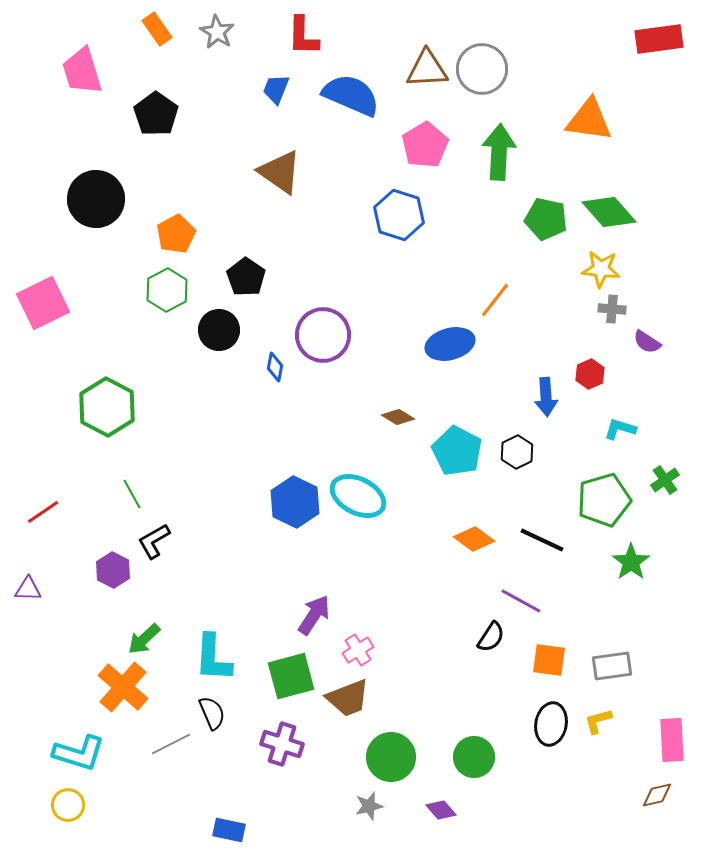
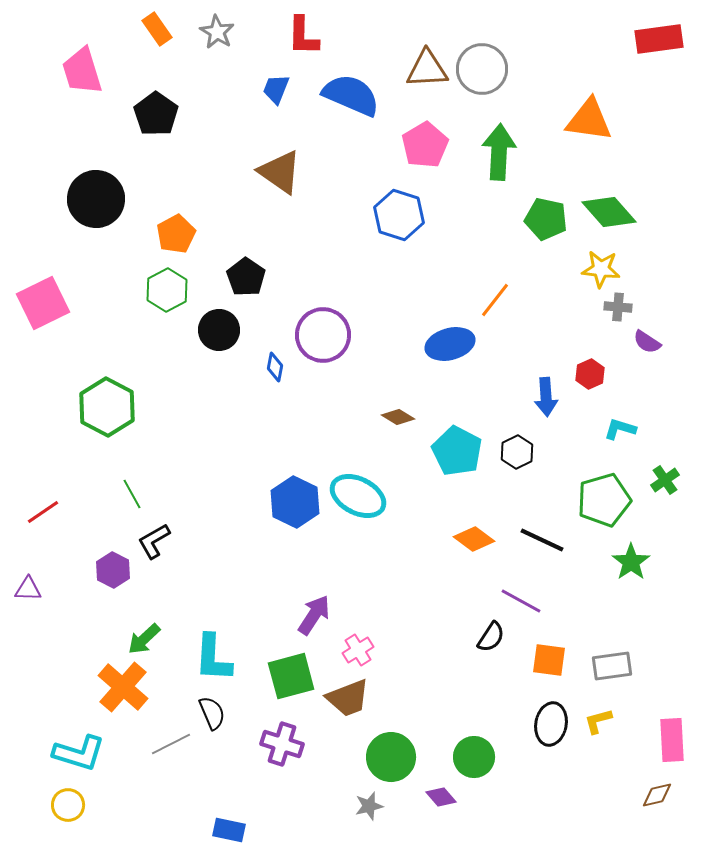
gray cross at (612, 309): moved 6 px right, 2 px up
purple diamond at (441, 810): moved 13 px up
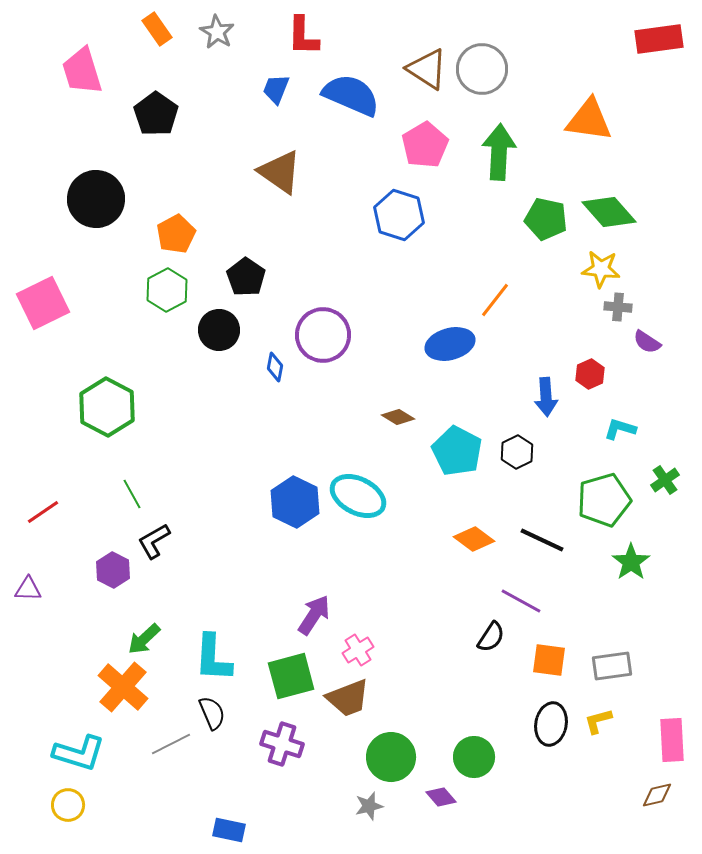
brown triangle at (427, 69): rotated 36 degrees clockwise
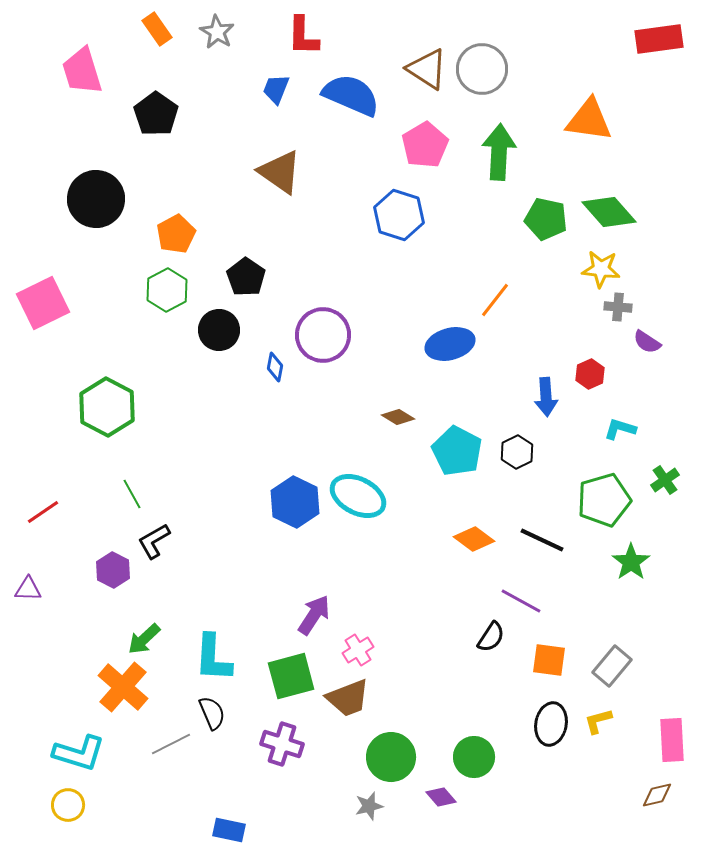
gray rectangle at (612, 666): rotated 42 degrees counterclockwise
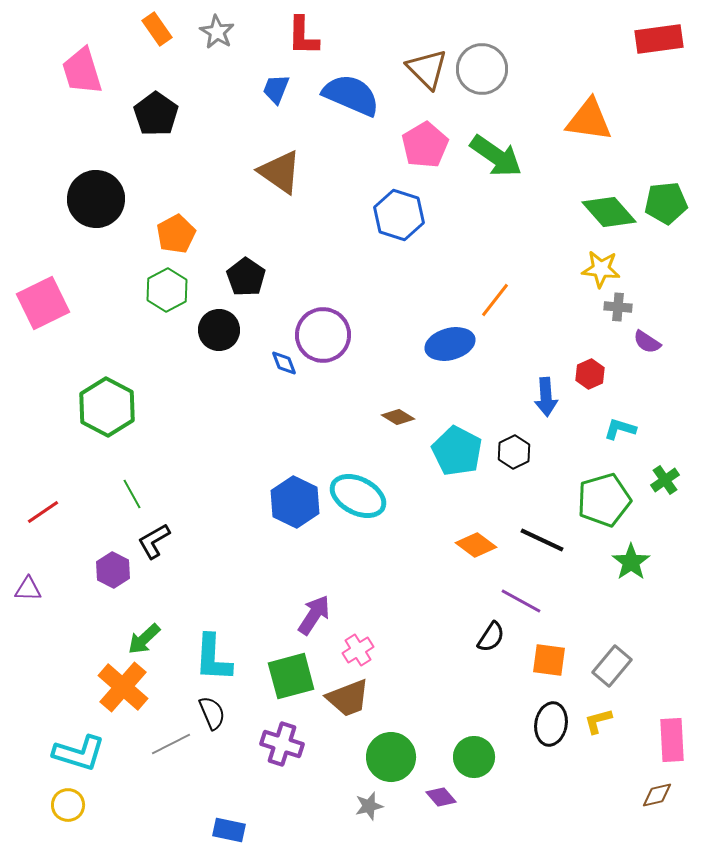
brown triangle at (427, 69): rotated 12 degrees clockwise
green arrow at (499, 152): moved 3 px left, 4 px down; rotated 122 degrees clockwise
green pentagon at (546, 219): moved 120 px right, 16 px up; rotated 18 degrees counterclockwise
blue diamond at (275, 367): moved 9 px right, 4 px up; rotated 32 degrees counterclockwise
black hexagon at (517, 452): moved 3 px left
orange diamond at (474, 539): moved 2 px right, 6 px down
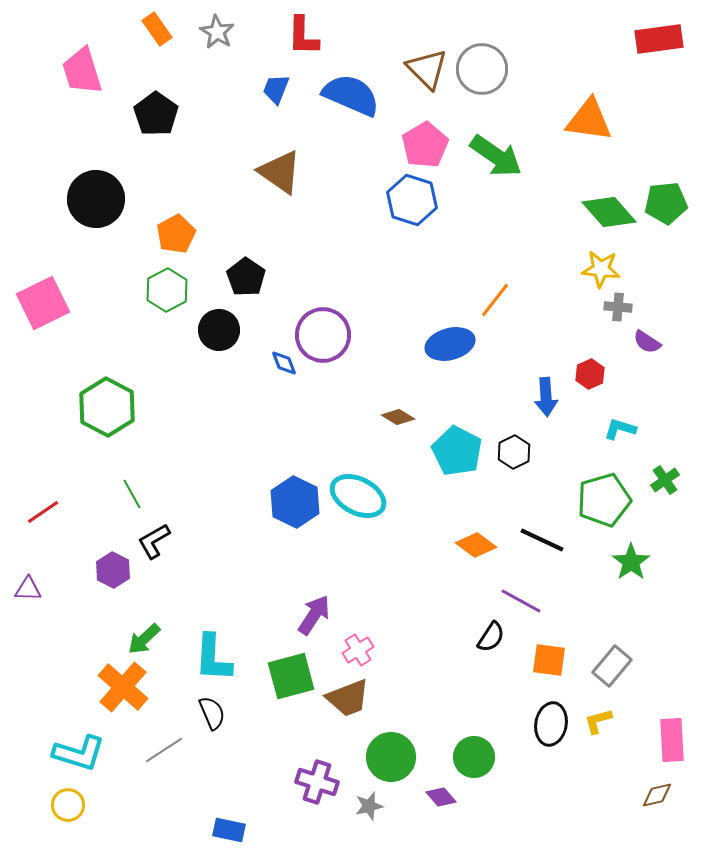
blue hexagon at (399, 215): moved 13 px right, 15 px up
gray line at (171, 744): moved 7 px left, 6 px down; rotated 6 degrees counterclockwise
purple cross at (282, 744): moved 35 px right, 38 px down
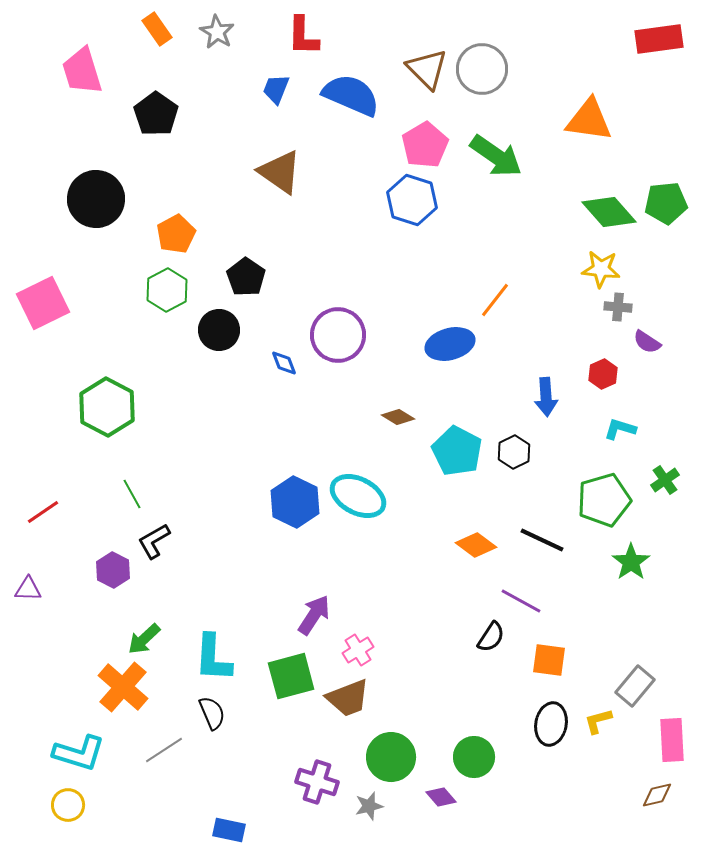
purple circle at (323, 335): moved 15 px right
red hexagon at (590, 374): moved 13 px right
gray rectangle at (612, 666): moved 23 px right, 20 px down
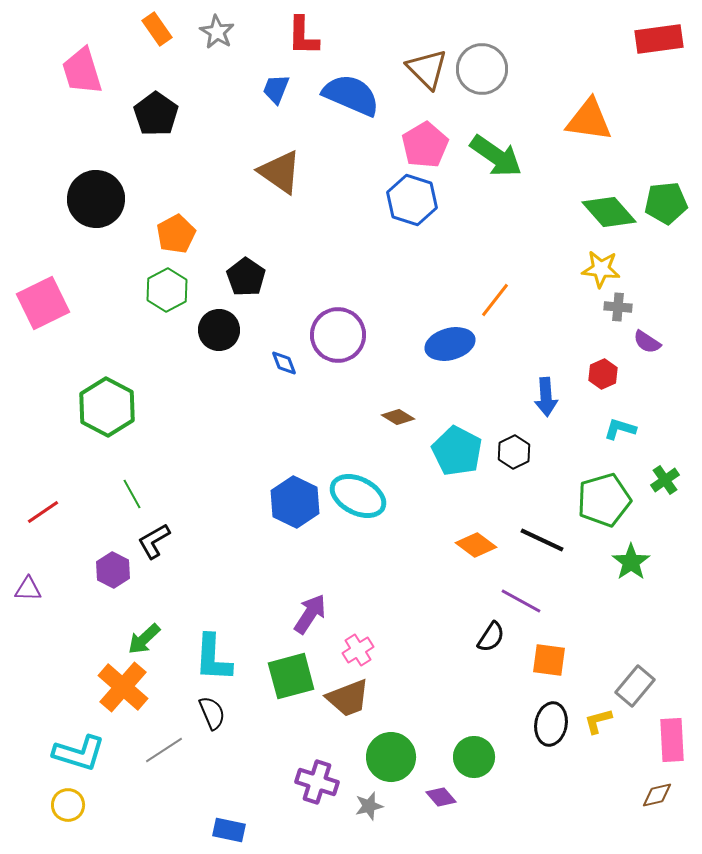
purple arrow at (314, 615): moved 4 px left, 1 px up
